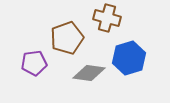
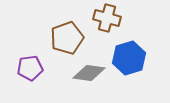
purple pentagon: moved 4 px left, 5 px down
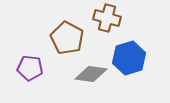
brown pentagon: rotated 24 degrees counterclockwise
purple pentagon: rotated 15 degrees clockwise
gray diamond: moved 2 px right, 1 px down
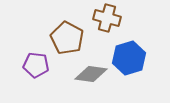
purple pentagon: moved 6 px right, 3 px up
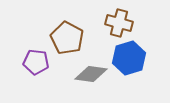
brown cross: moved 12 px right, 5 px down
purple pentagon: moved 3 px up
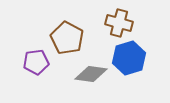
purple pentagon: rotated 15 degrees counterclockwise
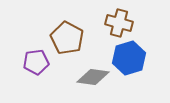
gray diamond: moved 2 px right, 3 px down
